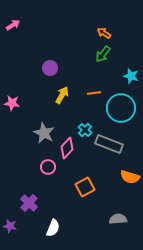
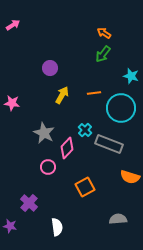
white semicircle: moved 4 px right, 1 px up; rotated 30 degrees counterclockwise
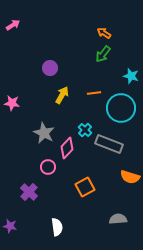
purple cross: moved 11 px up
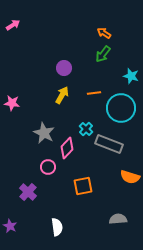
purple circle: moved 14 px right
cyan cross: moved 1 px right, 1 px up
orange square: moved 2 px left, 1 px up; rotated 18 degrees clockwise
purple cross: moved 1 px left
purple star: rotated 16 degrees clockwise
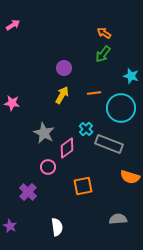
pink diamond: rotated 10 degrees clockwise
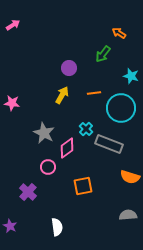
orange arrow: moved 15 px right
purple circle: moved 5 px right
gray semicircle: moved 10 px right, 4 px up
